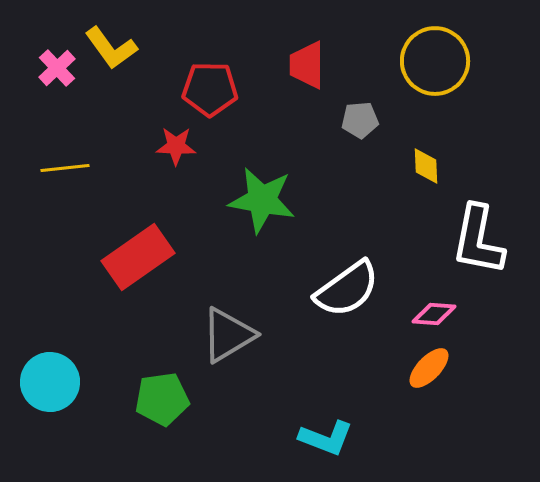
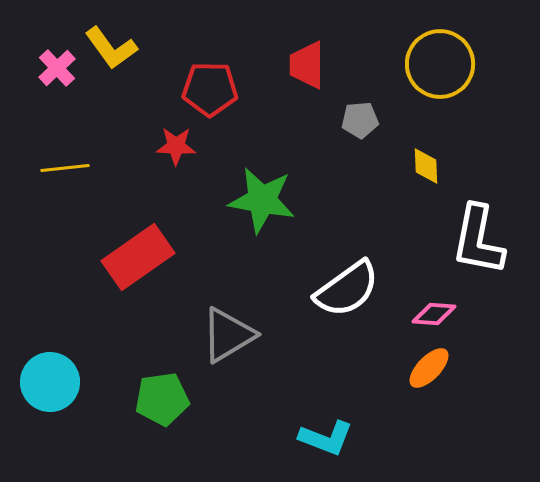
yellow circle: moved 5 px right, 3 px down
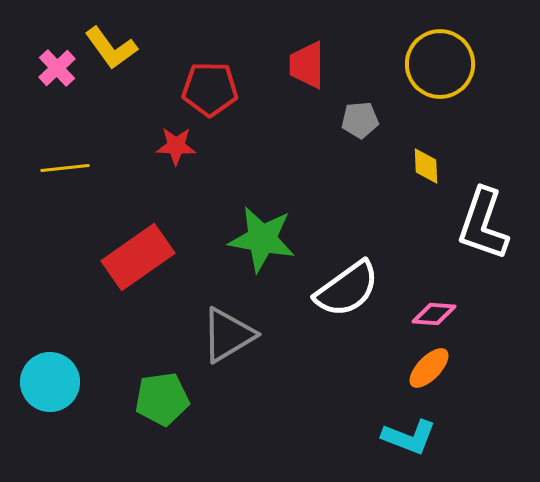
green star: moved 39 px down
white L-shape: moved 5 px right, 16 px up; rotated 8 degrees clockwise
cyan L-shape: moved 83 px right, 1 px up
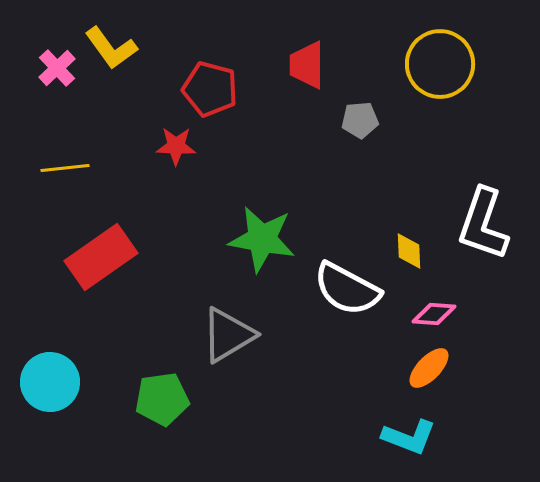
red pentagon: rotated 14 degrees clockwise
yellow diamond: moved 17 px left, 85 px down
red rectangle: moved 37 px left
white semicircle: rotated 64 degrees clockwise
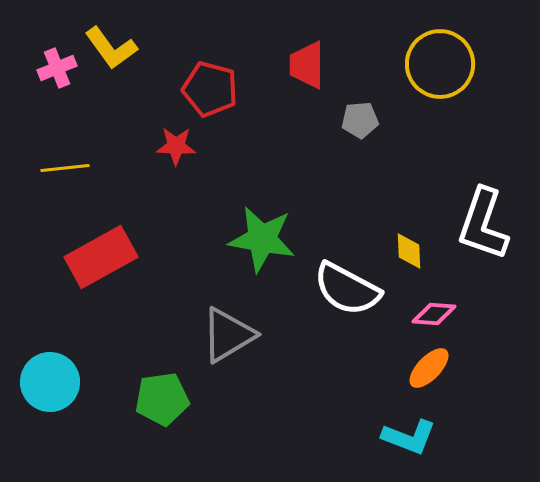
pink cross: rotated 21 degrees clockwise
red rectangle: rotated 6 degrees clockwise
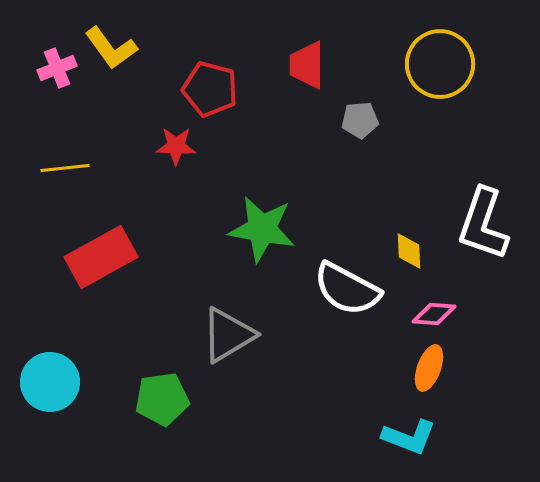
green star: moved 10 px up
orange ellipse: rotated 24 degrees counterclockwise
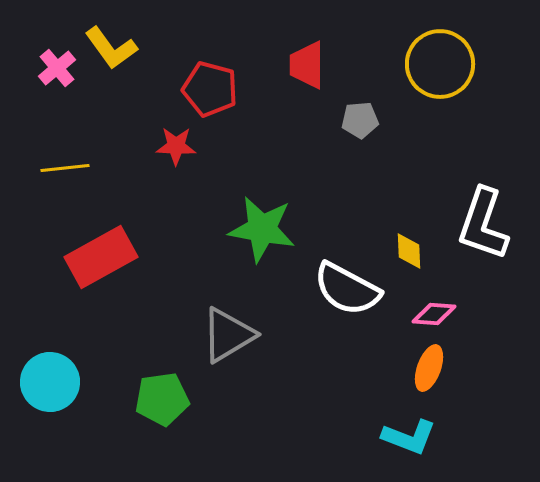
pink cross: rotated 18 degrees counterclockwise
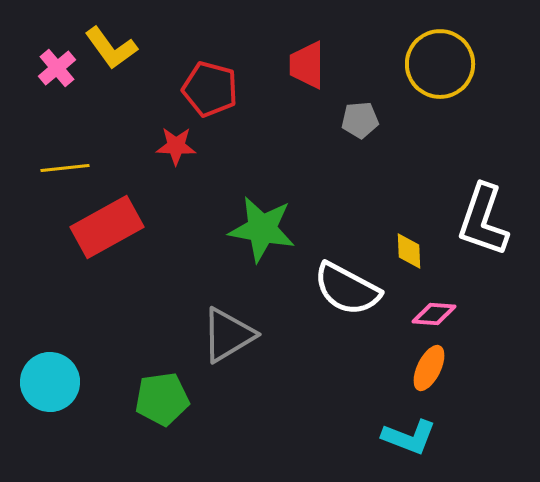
white L-shape: moved 4 px up
red rectangle: moved 6 px right, 30 px up
orange ellipse: rotated 6 degrees clockwise
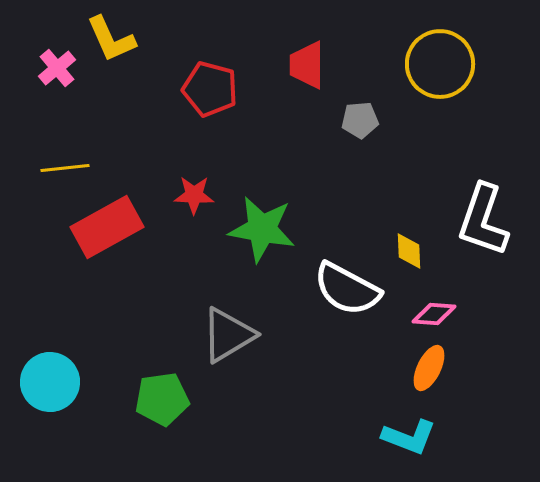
yellow L-shape: moved 9 px up; rotated 12 degrees clockwise
red star: moved 18 px right, 49 px down
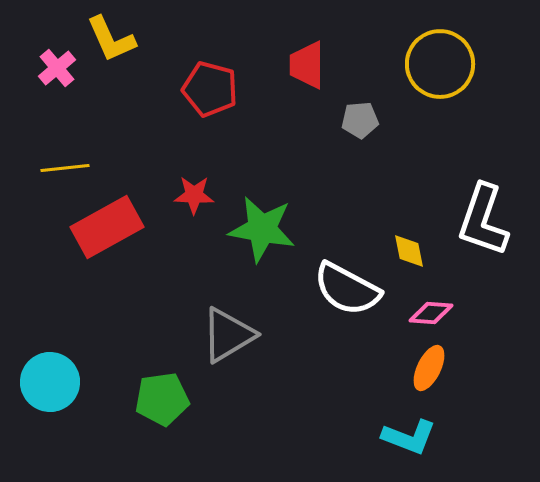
yellow diamond: rotated 9 degrees counterclockwise
pink diamond: moved 3 px left, 1 px up
